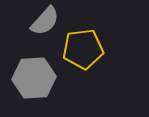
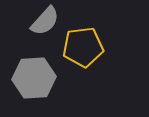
yellow pentagon: moved 2 px up
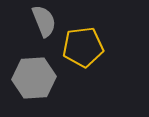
gray semicircle: moved 1 px left; rotated 64 degrees counterclockwise
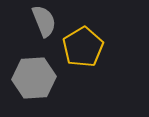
yellow pentagon: rotated 24 degrees counterclockwise
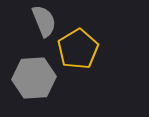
yellow pentagon: moved 5 px left, 2 px down
